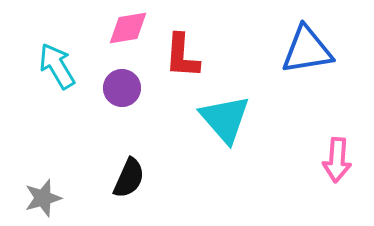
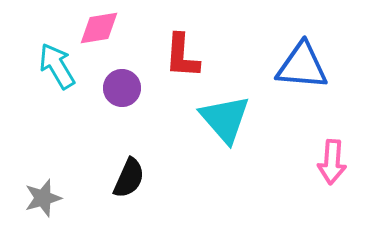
pink diamond: moved 29 px left
blue triangle: moved 5 px left, 16 px down; rotated 14 degrees clockwise
pink arrow: moved 5 px left, 2 px down
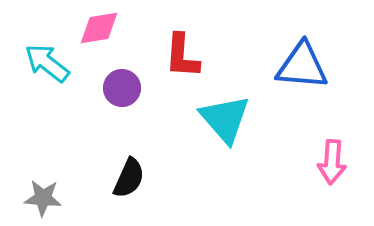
cyan arrow: moved 10 px left, 3 px up; rotated 21 degrees counterclockwise
gray star: rotated 21 degrees clockwise
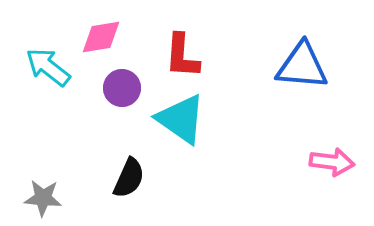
pink diamond: moved 2 px right, 9 px down
cyan arrow: moved 1 px right, 4 px down
cyan triangle: moved 44 px left; rotated 14 degrees counterclockwise
pink arrow: rotated 87 degrees counterclockwise
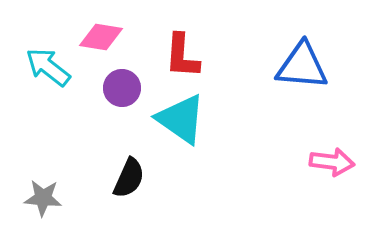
pink diamond: rotated 18 degrees clockwise
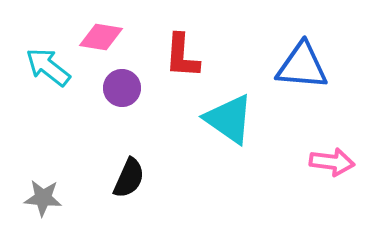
cyan triangle: moved 48 px right
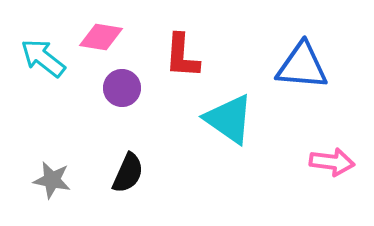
cyan arrow: moved 5 px left, 9 px up
black semicircle: moved 1 px left, 5 px up
gray star: moved 9 px right, 18 px up; rotated 6 degrees clockwise
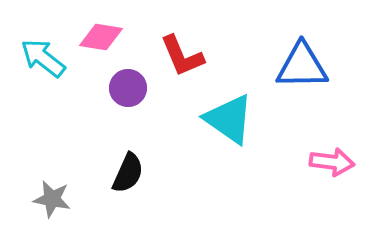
red L-shape: rotated 27 degrees counterclockwise
blue triangle: rotated 6 degrees counterclockwise
purple circle: moved 6 px right
gray star: moved 19 px down
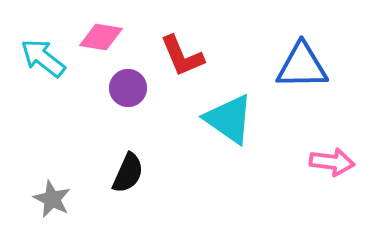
gray star: rotated 15 degrees clockwise
